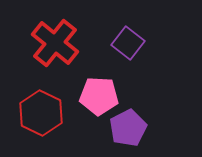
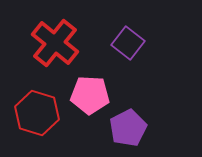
pink pentagon: moved 9 px left, 1 px up
red hexagon: moved 4 px left; rotated 9 degrees counterclockwise
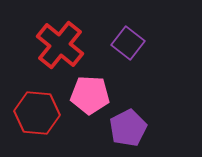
red cross: moved 5 px right, 2 px down
red hexagon: rotated 12 degrees counterclockwise
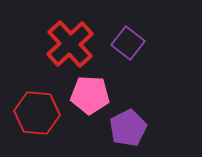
red cross: moved 10 px right, 1 px up; rotated 9 degrees clockwise
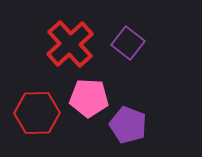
pink pentagon: moved 1 px left, 3 px down
red hexagon: rotated 6 degrees counterclockwise
purple pentagon: moved 3 px up; rotated 24 degrees counterclockwise
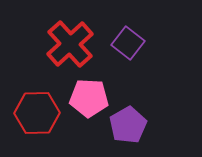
purple pentagon: rotated 21 degrees clockwise
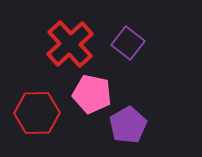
pink pentagon: moved 3 px right, 4 px up; rotated 9 degrees clockwise
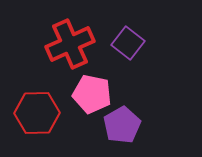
red cross: rotated 18 degrees clockwise
purple pentagon: moved 6 px left
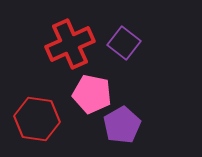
purple square: moved 4 px left
red hexagon: moved 6 px down; rotated 9 degrees clockwise
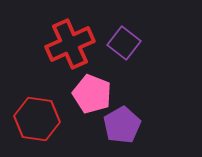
pink pentagon: rotated 9 degrees clockwise
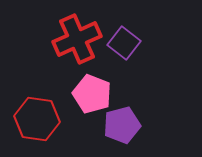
red cross: moved 7 px right, 5 px up
purple pentagon: rotated 15 degrees clockwise
